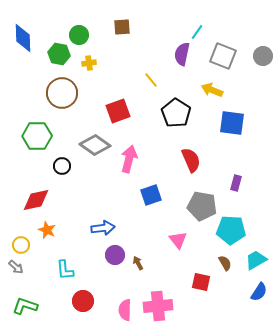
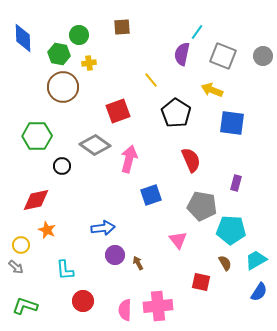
brown circle at (62, 93): moved 1 px right, 6 px up
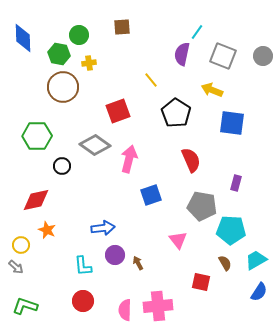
cyan L-shape at (65, 270): moved 18 px right, 4 px up
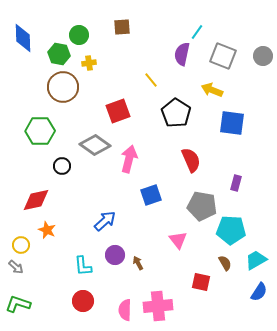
green hexagon at (37, 136): moved 3 px right, 5 px up
blue arrow at (103, 228): moved 2 px right, 7 px up; rotated 35 degrees counterclockwise
green L-shape at (25, 306): moved 7 px left, 2 px up
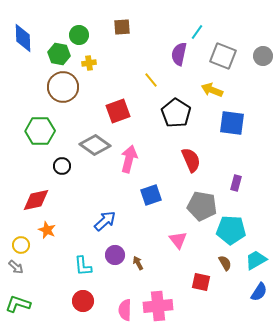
purple semicircle at (182, 54): moved 3 px left
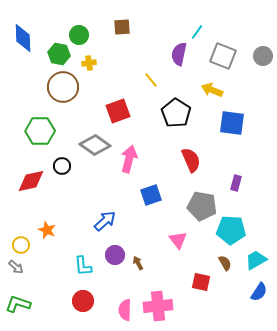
red diamond at (36, 200): moved 5 px left, 19 px up
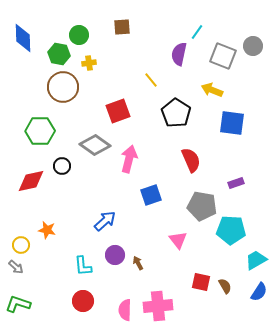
gray circle at (263, 56): moved 10 px left, 10 px up
purple rectangle at (236, 183): rotated 56 degrees clockwise
orange star at (47, 230): rotated 12 degrees counterclockwise
brown semicircle at (225, 263): moved 23 px down
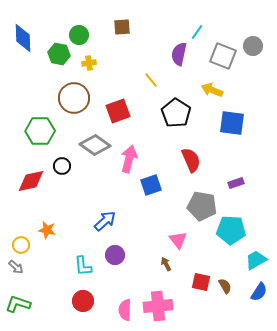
brown circle at (63, 87): moved 11 px right, 11 px down
blue square at (151, 195): moved 10 px up
brown arrow at (138, 263): moved 28 px right, 1 px down
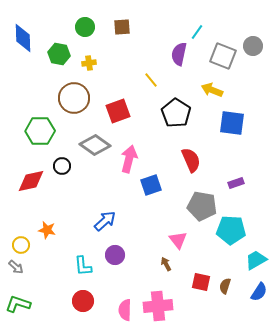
green circle at (79, 35): moved 6 px right, 8 px up
brown semicircle at (225, 286): rotated 133 degrees counterclockwise
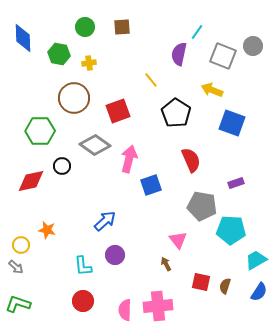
blue square at (232, 123): rotated 12 degrees clockwise
